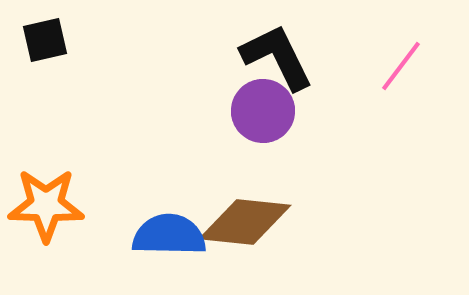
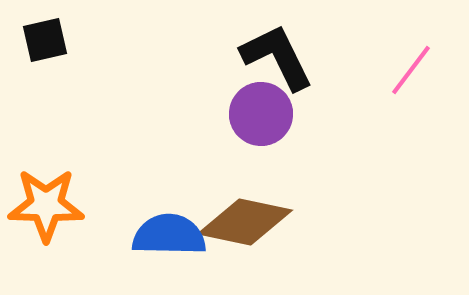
pink line: moved 10 px right, 4 px down
purple circle: moved 2 px left, 3 px down
brown diamond: rotated 6 degrees clockwise
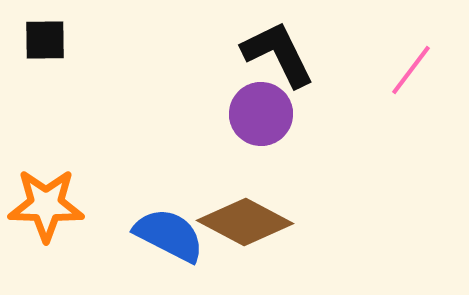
black square: rotated 12 degrees clockwise
black L-shape: moved 1 px right, 3 px up
brown diamond: rotated 16 degrees clockwise
blue semicircle: rotated 26 degrees clockwise
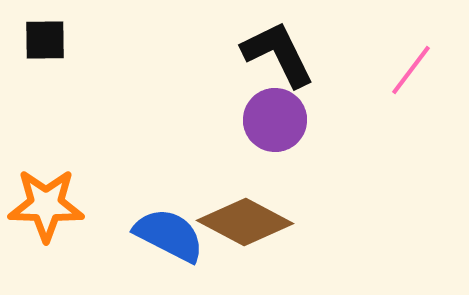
purple circle: moved 14 px right, 6 px down
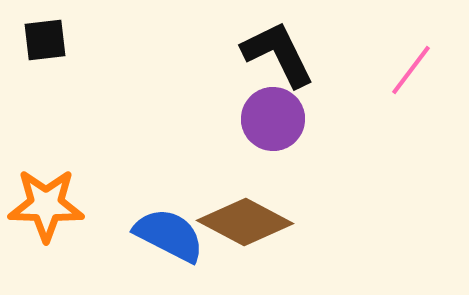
black square: rotated 6 degrees counterclockwise
purple circle: moved 2 px left, 1 px up
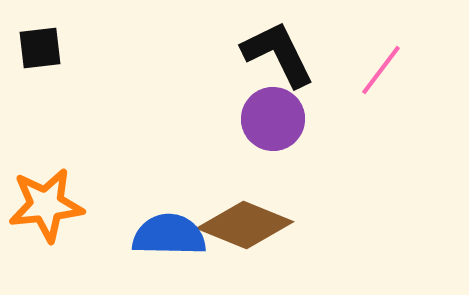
black square: moved 5 px left, 8 px down
pink line: moved 30 px left
orange star: rotated 8 degrees counterclockwise
brown diamond: moved 3 px down; rotated 6 degrees counterclockwise
blue semicircle: rotated 26 degrees counterclockwise
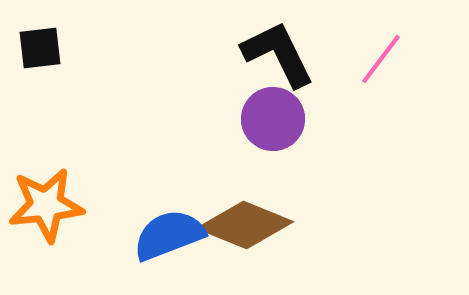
pink line: moved 11 px up
blue semicircle: rotated 22 degrees counterclockwise
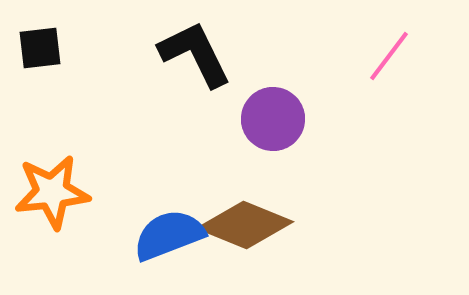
black L-shape: moved 83 px left
pink line: moved 8 px right, 3 px up
orange star: moved 6 px right, 13 px up
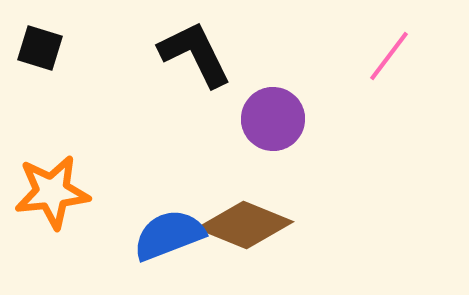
black square: rotated 24 degrees clockwise
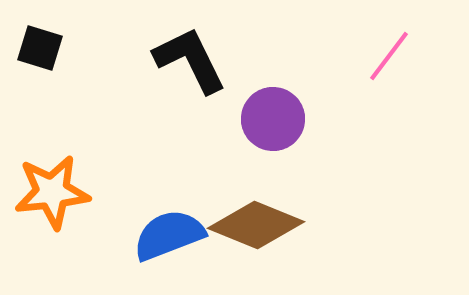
black L-shape: moved 5 px left, 6 px down
brown diamond: moved 11 px right
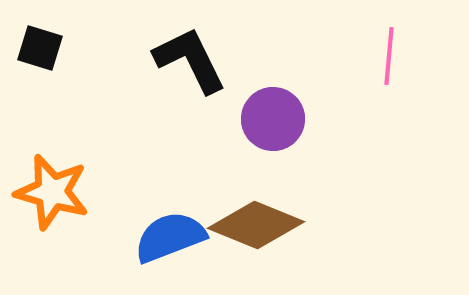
pink line: rotated 32 degrees counterclockwise
orange star: rotated 22 degrees clockwise
blue semicircle: moved 1 px right, 2 px down
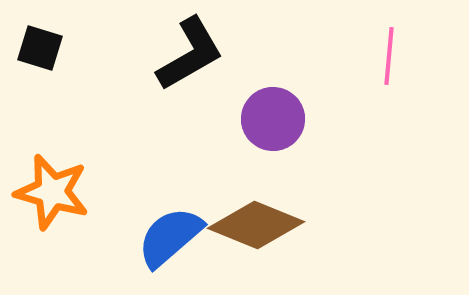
black L-shape: moved 6 px up; rotated 86 degrees clockwise
blue semicircle: rotated 20 degrees counterclockwise
